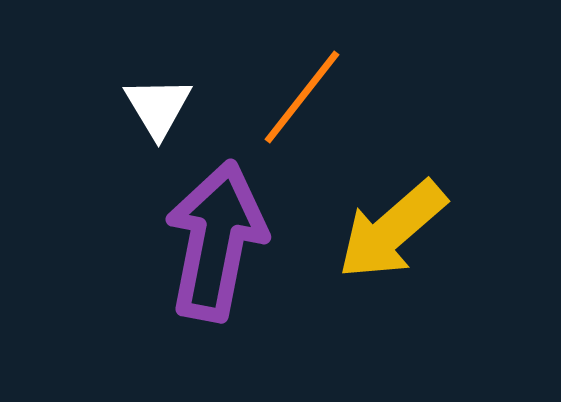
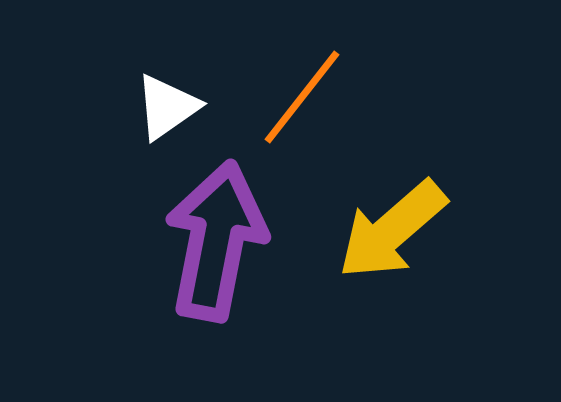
white triangle: moved 9 px right; rotated 26 degrees clockwise
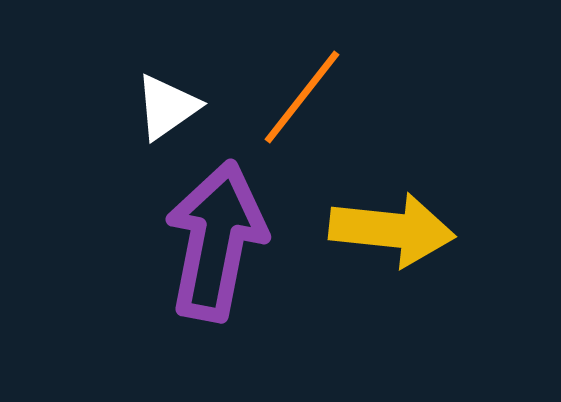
yellow arrow: rotated 133 degrees counterclockwise
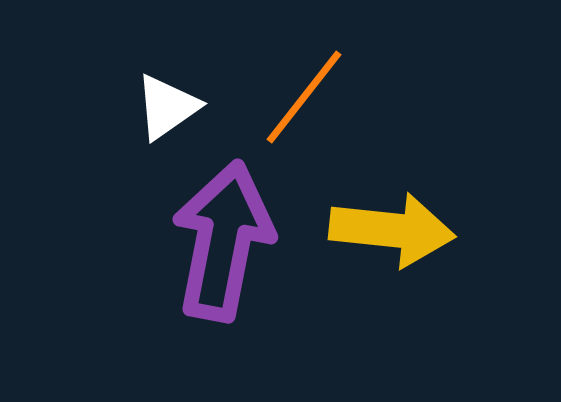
orange line: moved 2 px right
purple arrow: moved 7 px right
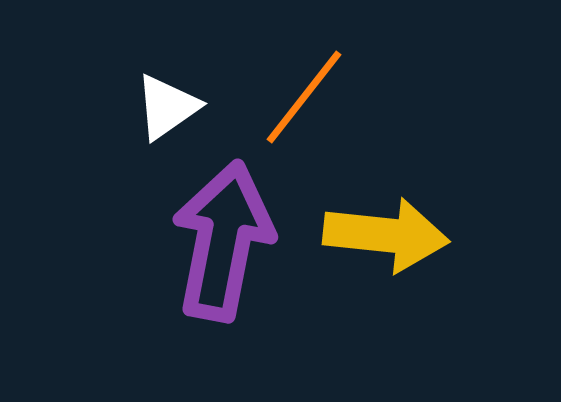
yellow arrow: moved 6 px left, 5 px down
